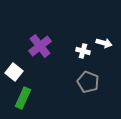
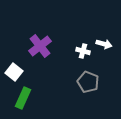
white arrow: moved 1 px down
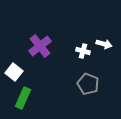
gray pentagon: moved 2 px down
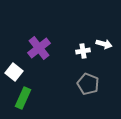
purple cross: moved 1 px left, 2 px down
white cross: rotated 24 degrees counterclockwise
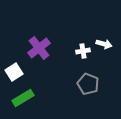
white square: rotated 18 degrees clockwise
green rectangle: rotated 35 degrees clockwise
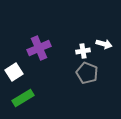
purple cross: rotated 15 degrees clockwise
gray pentagon: moved 1 px left, 11 px up
